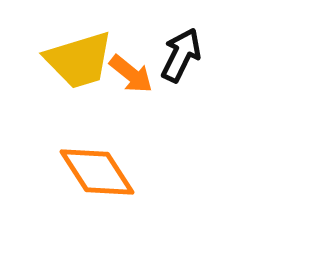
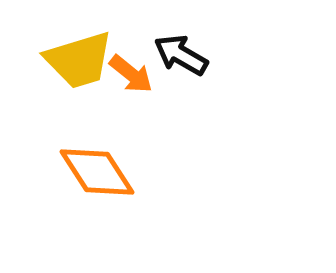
black arrow: rotated 86 degrees counterclockwise
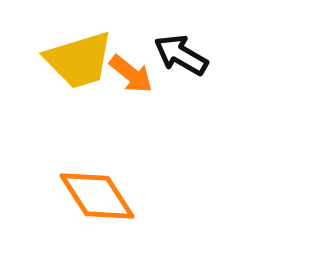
orange diamond: moved 24 px down
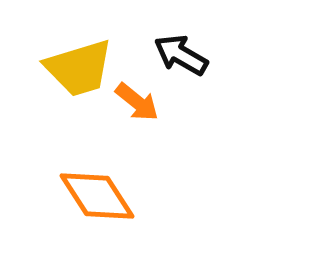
yellow trapezoid: moved 8 px down
orange arrow: moved 6 px right, 28 px down
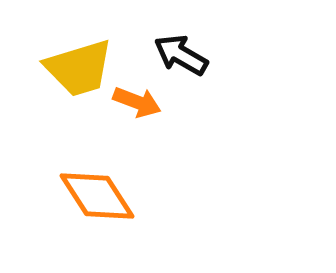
orange arrow: rotated 18 degrees counterclockwise
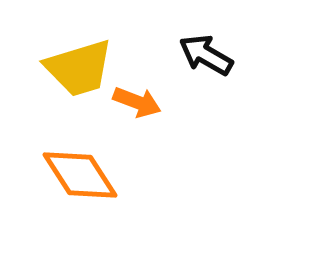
black arrow: moved 25 px right
orange diamond: moved 17 px left, 21 px up
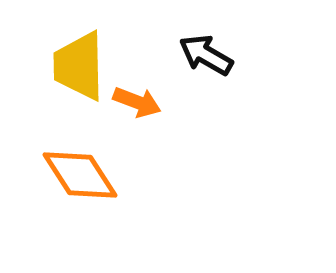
yellow trapezoid: moved 2 px up; rotated 106 degrees clockwise
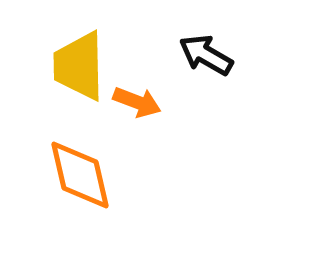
orange diamond: rotated 20 degrees clockwise
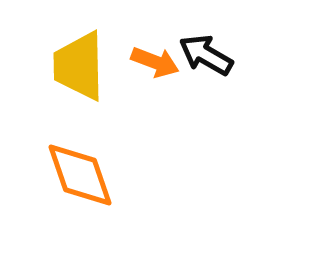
orange arrow: moved 18 px right, 40 px up
orange diamond: rotated 6 degrees counterclockwise
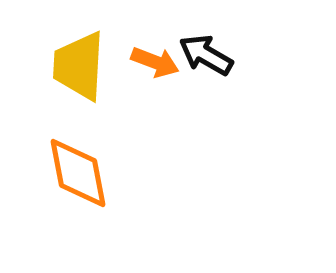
yellow trapezoid: rotated 4 degrees clockwise
orange diamond: moved 2 px left, 2 px up; rotated 8 degrees clockwise
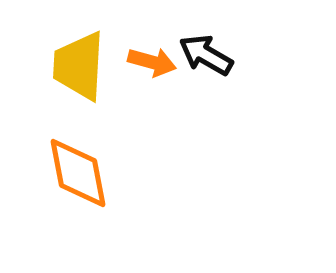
orange arrow: moved 3 px left; rotated 6 degrees counterclockwise
